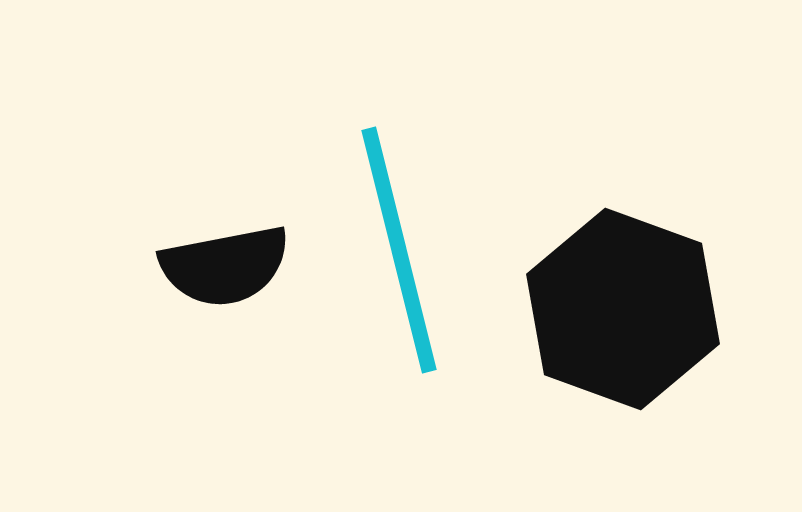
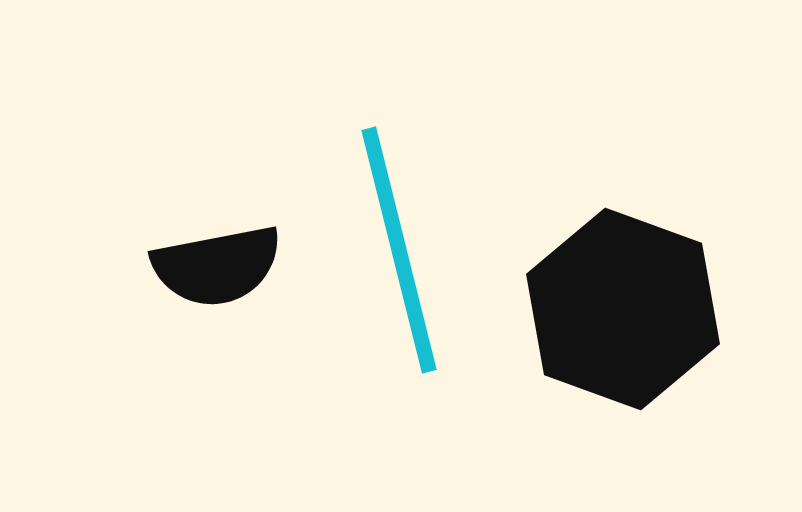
black semicircle: moved 8 px left
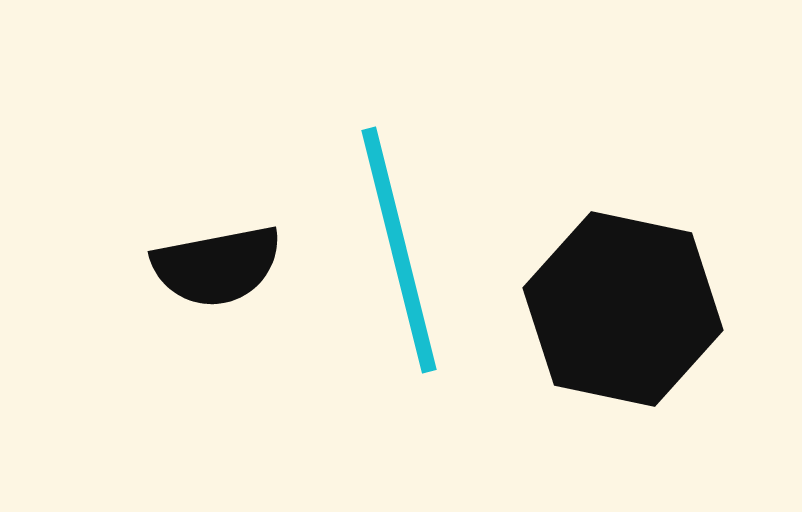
black hexagon: rotated 8 degrees counterclockwise
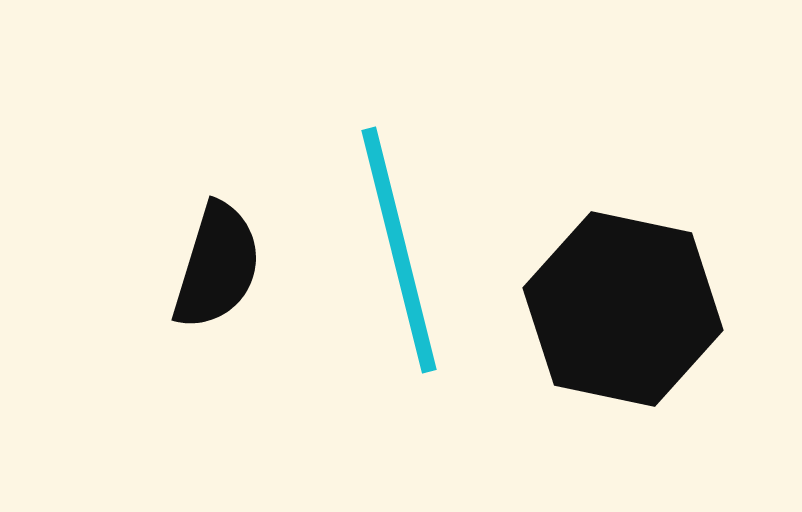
black semicircle: rotated 62 degrees counterclockwise
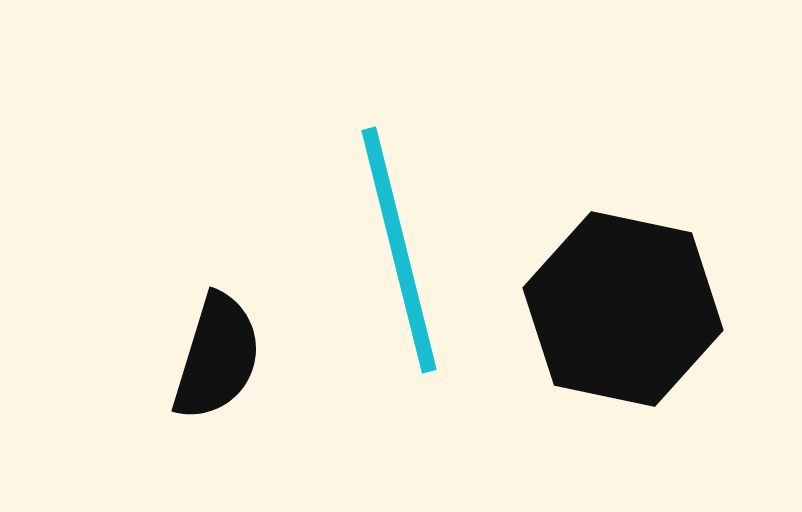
black semicircle: moved 91 px down
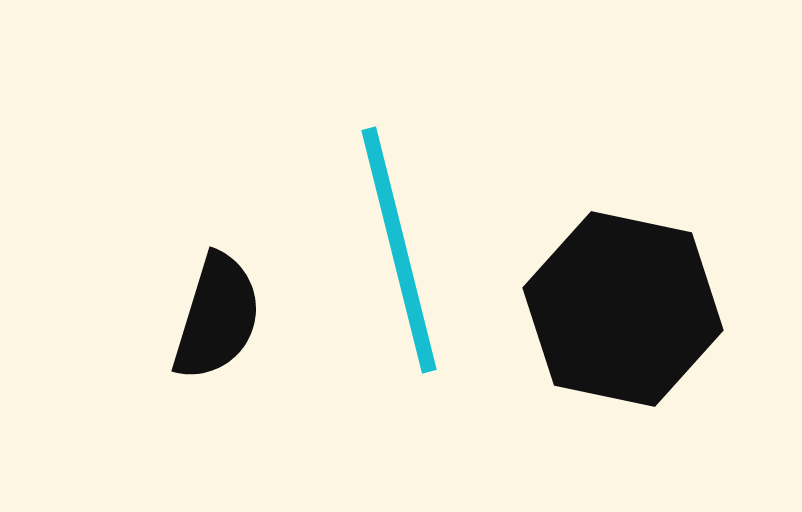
black semicircle: moved 40 px up
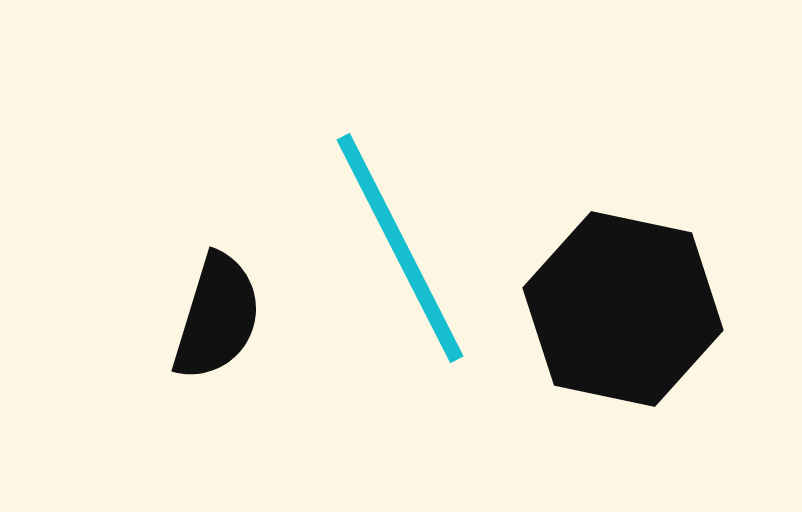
cyan line: moved 1 px right, 2 px up; rotated 13 degrees counterclockwise
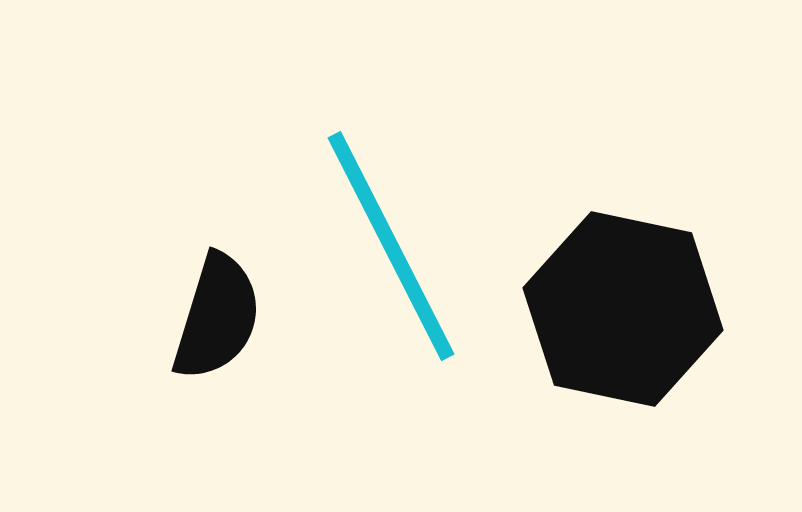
cyan line: moved 9 px left, 2 px up
